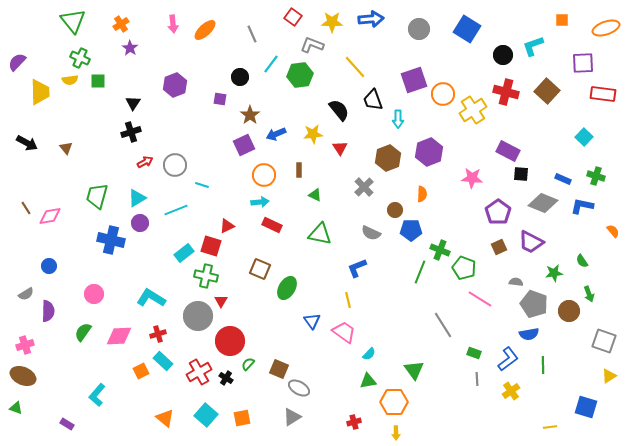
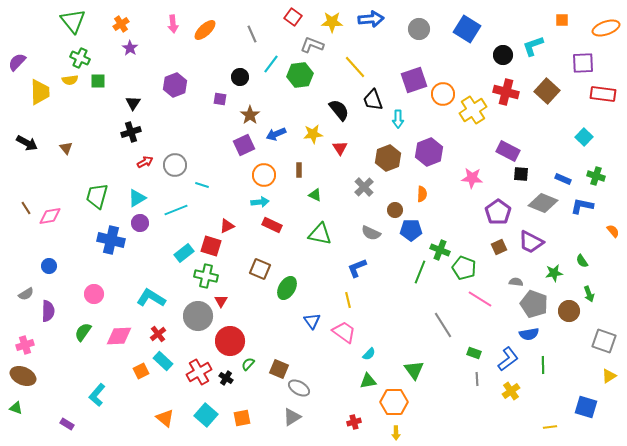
red cross at (158, 334): rotated 21 degrees counterclockwise
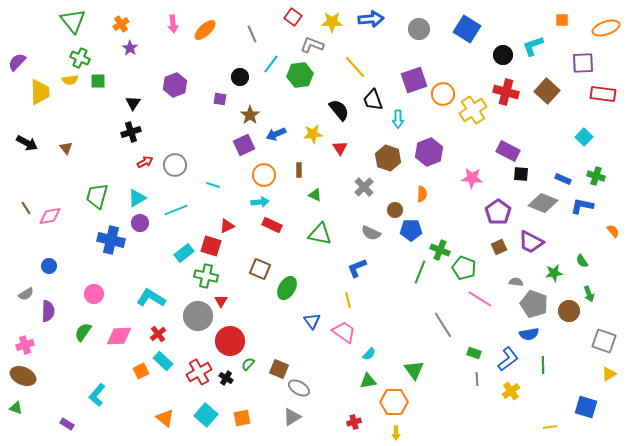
brown hexagon at (388, 158): rotated 20 degrees counterclockwise
cyan line at (202, 185): moved 11 px right
yellow triangle at (609, 376): moved 2 px up
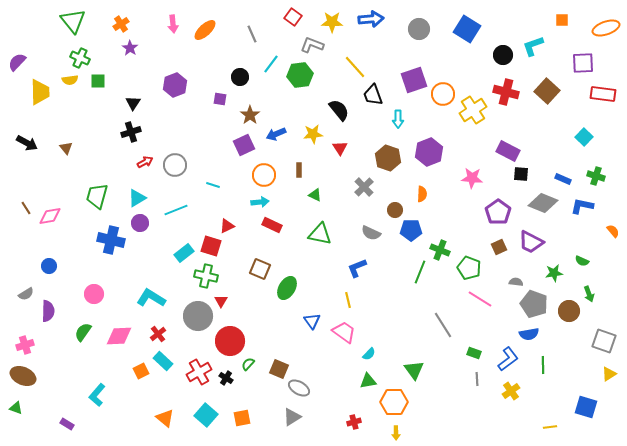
black trapezoid at (373, 100): moved 5 px up
green semicircle at (582, 261): rotated 32 degrees counterclockwise
green pentagon at (464, 268): moved 5 px right
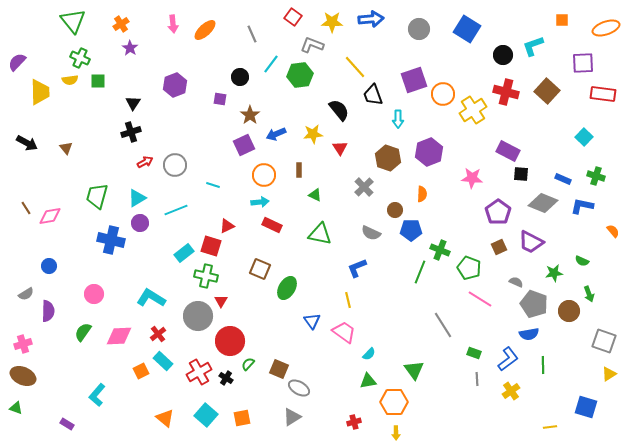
gray semicircle at (516, 282): rotated 16 degrees clockwise
pink cross at (25, 345): moved 2 px left, 1 px up
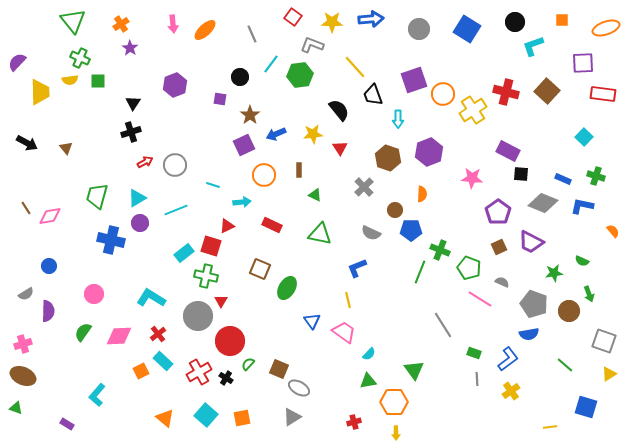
black circle at (503, 55): moved 12 px right, 33 px up
cyan arrow at (260, 202): moved 18 px left
gray semicircle at (516, 282): moved 14 px left
green line at (543, 365): moved 22 px right; rotated 48 degrees counterclockwise
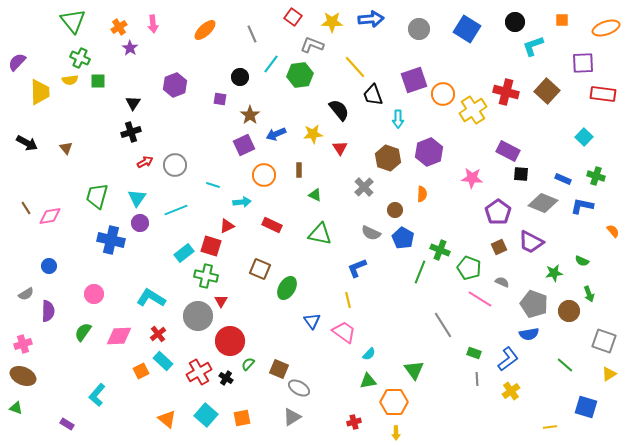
orange cross at (121, 24): moved 2 px left, 3 px down
pink arrow at (173, 24): moved 20 px left
cyan triangle at (137, 198): rotated 24 degrees counterclockwise
blue pentagon at (411, 230): moved 8 px left, 8 px down; rotated 30 degrees clockwise
orange triangle at (165, 418): moved 2 px right, 1 px down
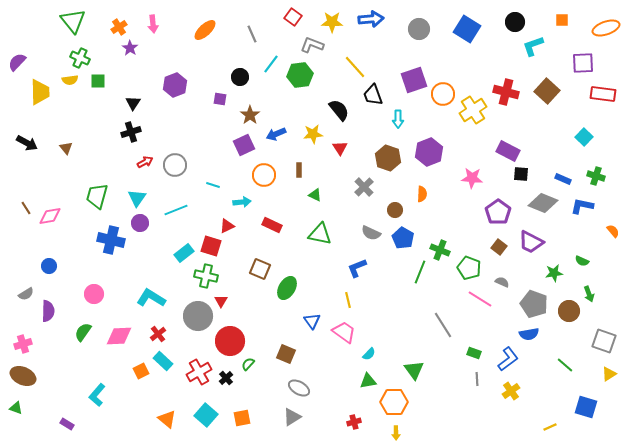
brown square at (499, 247): rotated 28 degrees counterclockwise
brown square at (279, 369): moved 7 px right, 15 px up
black cross at (226, 378): rotated 16 degrees clockwise
yellow line at (550, 427): rotated 16 degrees counterclockwise
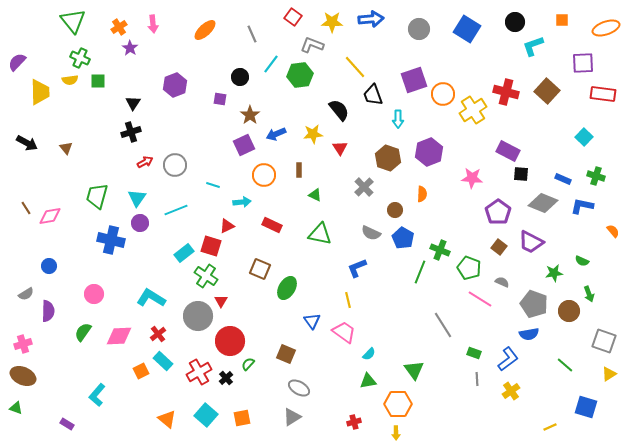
green cross at (206, 276): rotated 20 degrees clockwise
orange hexagon at (394, 402): moved 4 px right, 2 px down
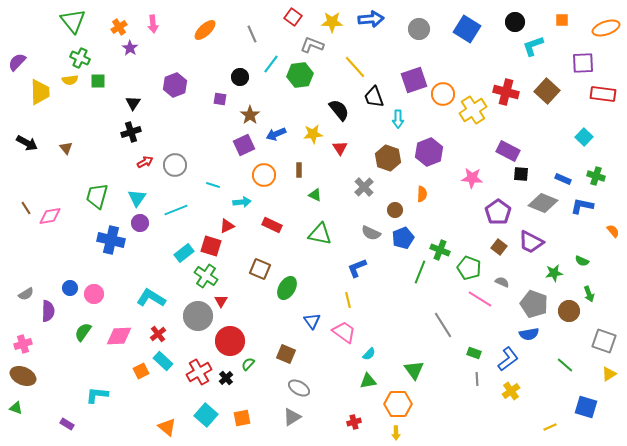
black trapezoid at (373, 95): moved 1 px right, 2 px down
blue pentagon at (403, 238): rotated 20 degrees clockwise
blue circle at (49, 266): moved 21 px right, 22 px down
cyan L-shape at (97, 395): rotated 55 degrees clockwise
orange triangle at (167, 419): moved 8 px down
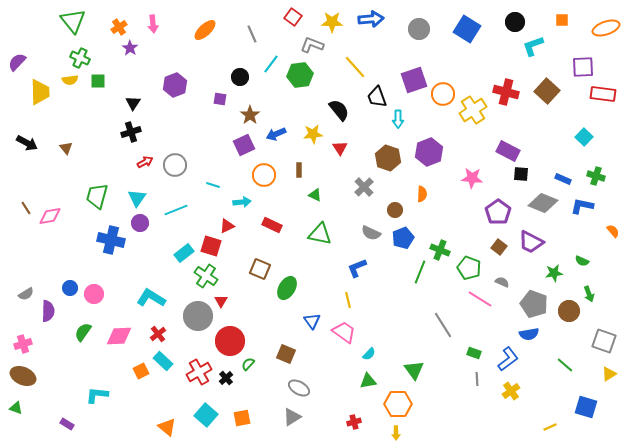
purple square at (583, 63): moved 4 px down
black trapezoid at (374, 97): moved 3 px right
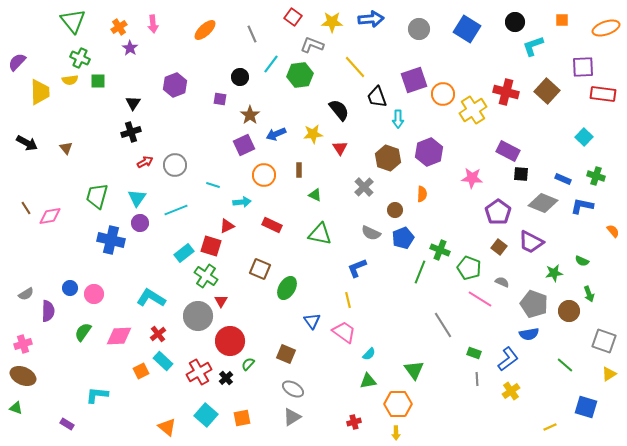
gray ellipse at (299, 388): moved 6 px left, 1 px down
